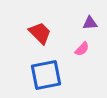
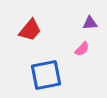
red trapezoid: moved 10 px left, 3 px up; rotated 85 degrees clockwise
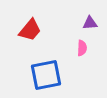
pink semicircle: moved 1 px up; rotated 42 degrees counterclockwise
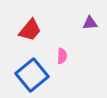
pink semicircle: moved 20 px left, 8 px down
blue square: moved 14 px left; rotated 28 degrees counterclockwise
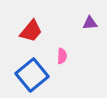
red trapezoid: moved 1 px right, 1 px down
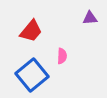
purple triangle: moved 5 px up
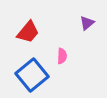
purple triangle: moved 3 px left, 5 px down; rotated 35 degrees counterclockwise
red trapezoid: moved 3 px left, 1 px down
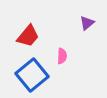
red trapezoid: moved 4 px down
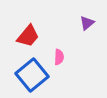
pink semicircle: moved 3 px left, 1 px down
